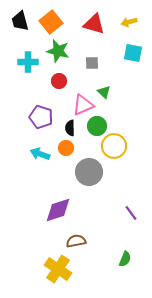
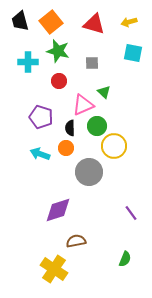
yellow cross: moved 4 px left
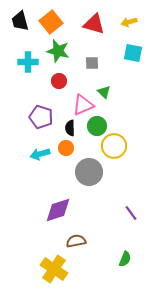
cyan arrow: rotated 36 degrees counterclockwise
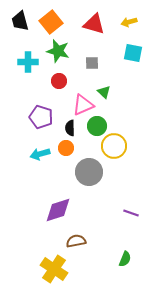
purple line: rotated 35 degrees counterclockwise
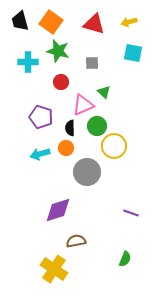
orange square: rotated 15 degrees counterclockwise
red circle: moved 2 px right, 1 px down
gray circle: moved 2 px left
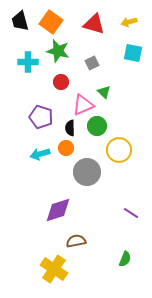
gray square: rotated 24 degrees counterclockwise
yellow circle: moved 5 px right, 4 px down
purple line: rotated 14 degrees clockwise
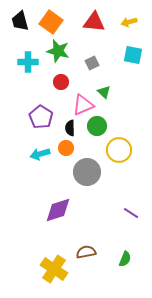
red triangle: moved 2 px up; rotated 10 degrees counterclockwise
cyan square: moved 2 px down
purple pentagon: rotated 15 degrees clockwise
brown semicircle: moved 10 px right, 11 px down
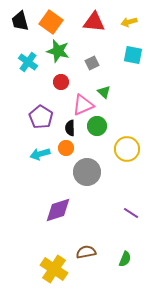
cyan cross: rotated 36 degrees clockwise
yellow circle: moved 8 px right, 1 px up
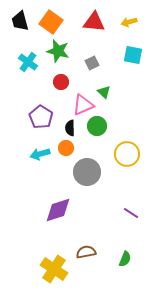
yellow circle: moved 5 px down
